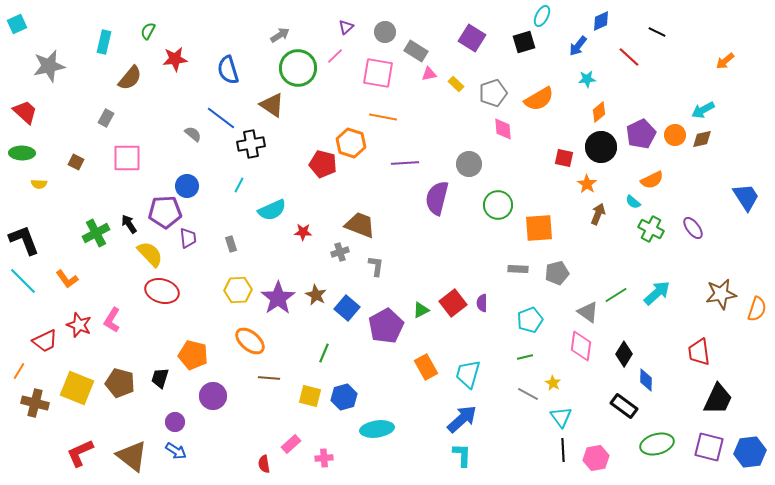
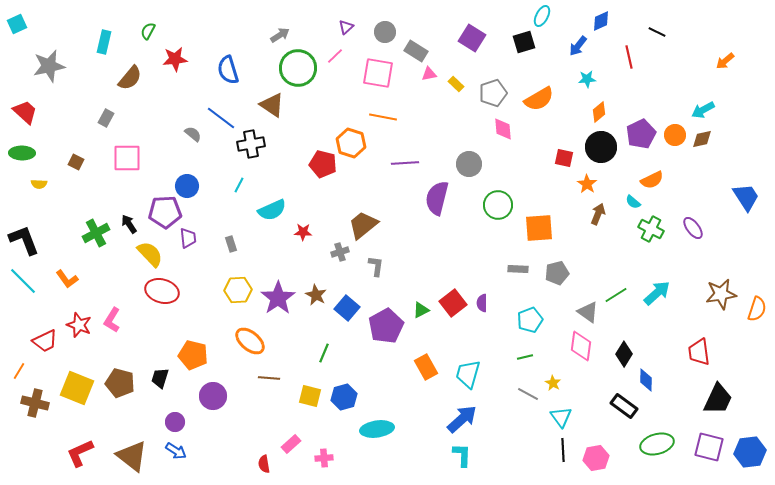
red line at (629, 57): rotated 35 degrees clockwise
brown trapezoid at (360, 225): moved 3 px right; rotated 60 degrees counterclockwise
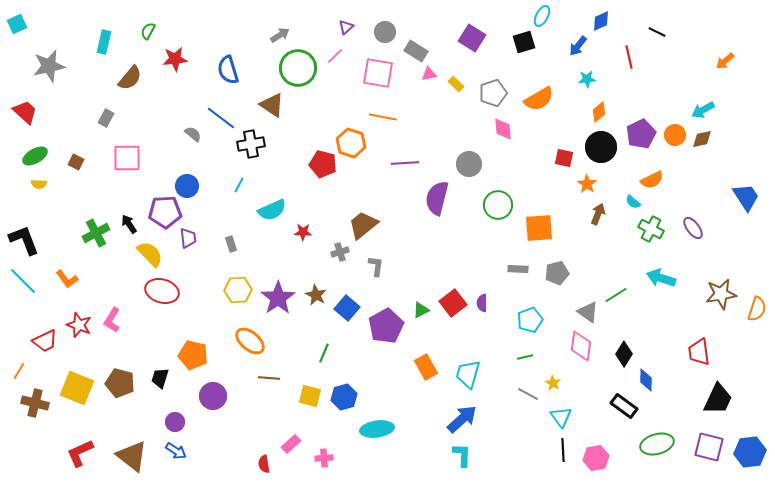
green ellipse at (22, 153): moved 13 px right, 3 px down; rotated 30 degrees counterclockwise
cyan arrow at (657, 293): moved 4 px right, 15 px up; rotated 120 degrees counterclockwise
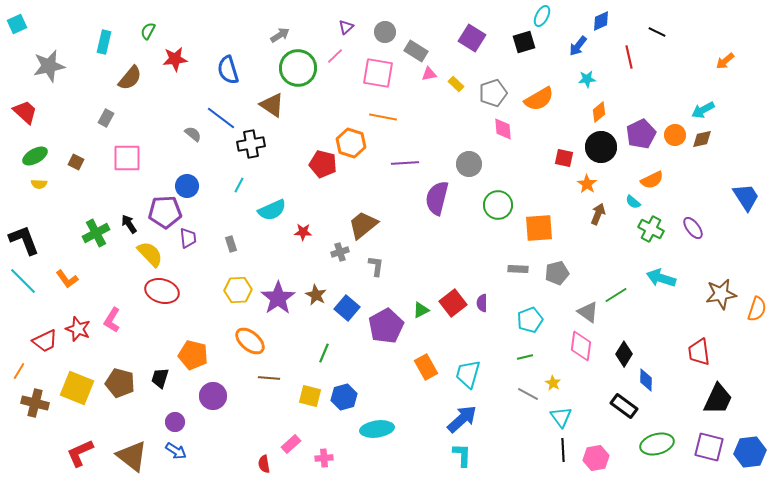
red star at (79, 325): moved 1 px left, 4 px down
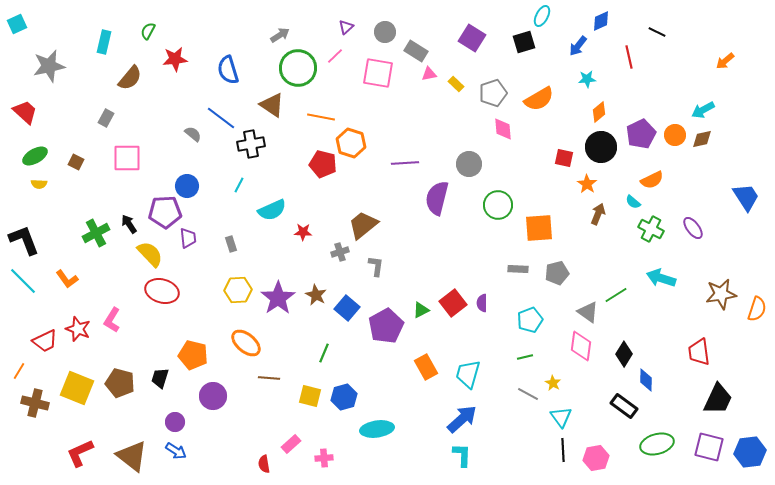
orange line at (383, 117): moved 62 px left
orange ellipse at (250, 341): moved 4 px left, 2 px down
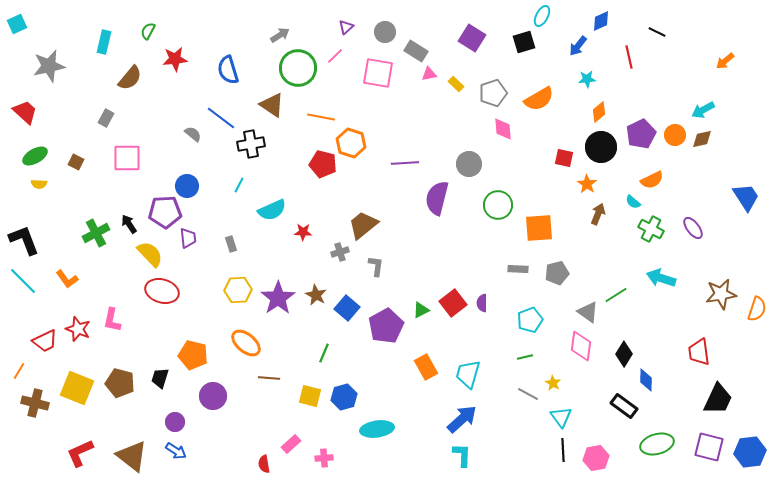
pink L-shape at (112, 320): rotated 20 degrees counterclockwise
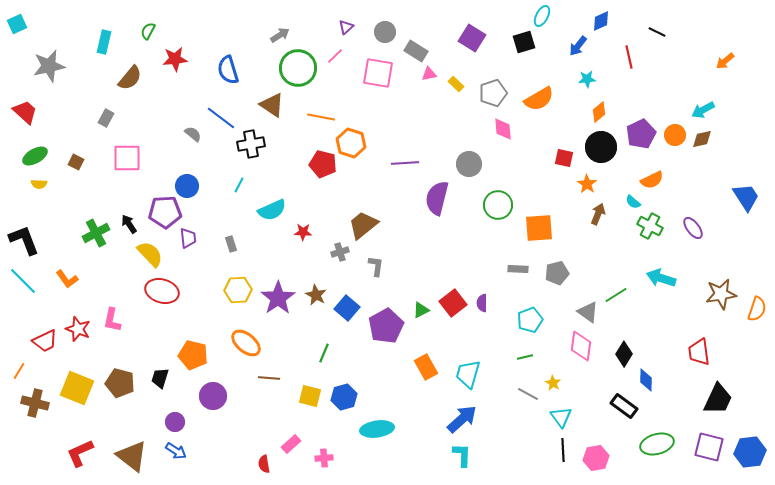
green cross at (651, 229): moved 1 px left, 3 px up
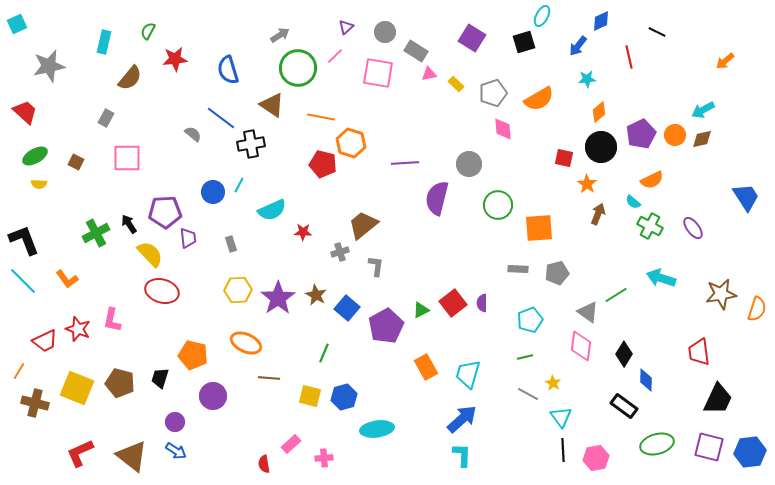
blue circle at (187, 186): moved 26 px right, 6 px down
orange ellipse at (246, 343): rotated 16 degrees counterclockwise
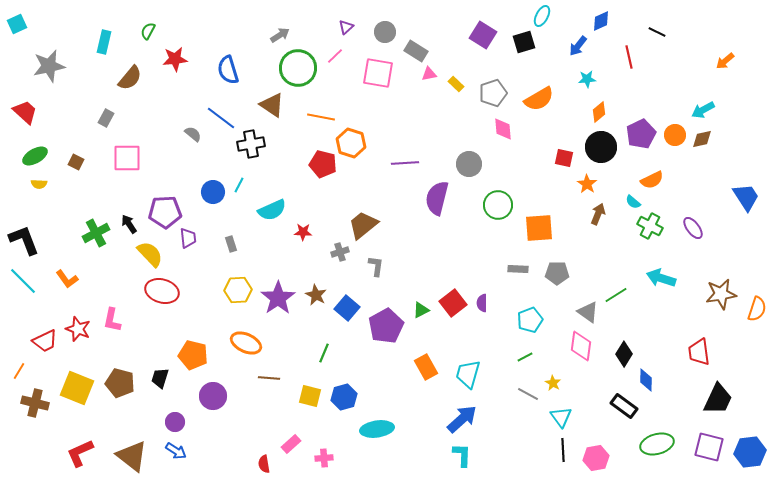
purple square at (472, 38): moved 11 px right, 3 px up
gray pentagon at (557, 273): rotated 15 degrees clockwise
green line at (525, 357): rotated 14 degrees counterclockwise
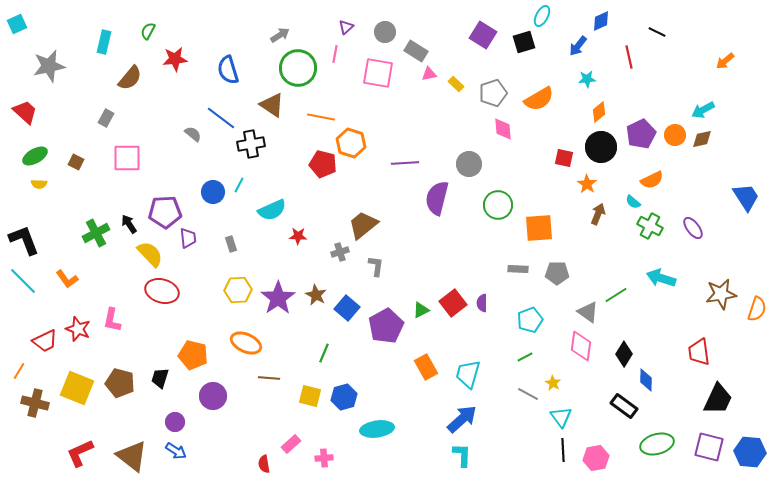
pink line at (335, 56): moved 2 px up; rotated 36 degrees counterclockwise
red star at (303, 232): moved 5 px left, 4 px down
blue hexagon at (750, 452): rotated 12 degrees clockwise
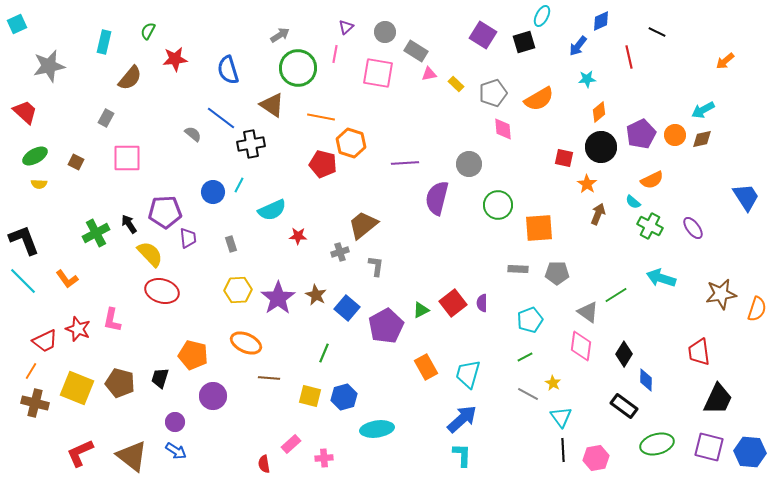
orange line at (19, 371): moved 12 px right
